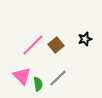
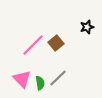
black star: moved 2 px right, 12 px up
brown square: moved 2 px up
pink triangle: moved 3 px down
green semicircle: moved 2 px right, 1 px up
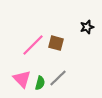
brown square: rotated 35 degrees counterclockwise
green semicircle: rotated 24 degrees clockwise
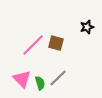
green semicircle: rotated 32 degrees counterclockwise
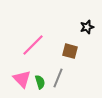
brown square: moved 14 px right, 8 px down
gray line: rotated 24 degrees counterclockwise
green semicircle: moved 1 px up
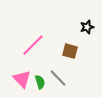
gray line: rotated 66 degrees counterclockwise
